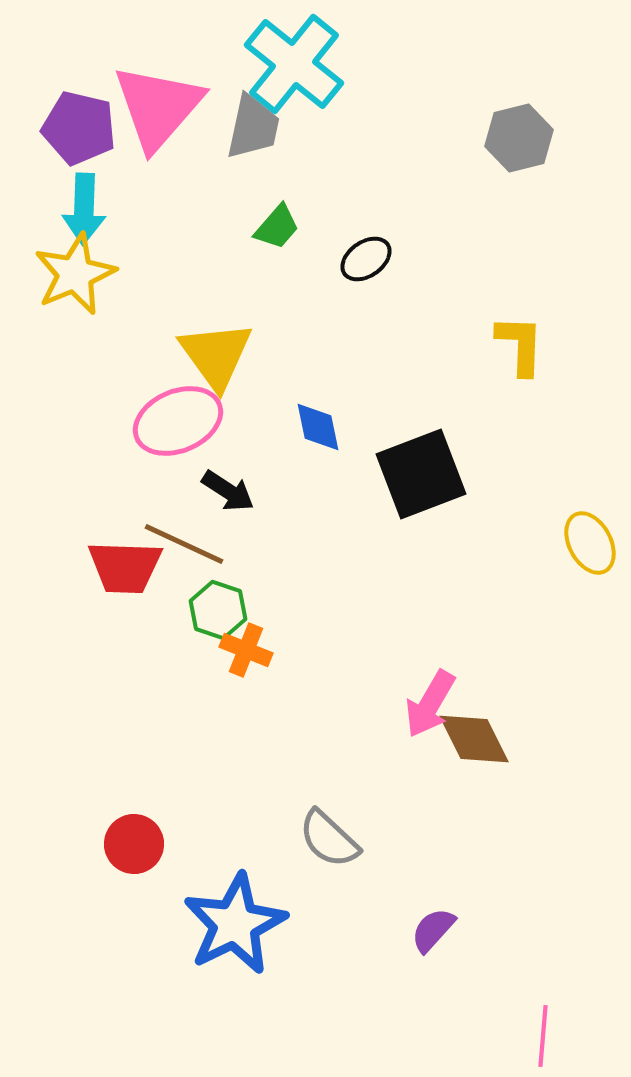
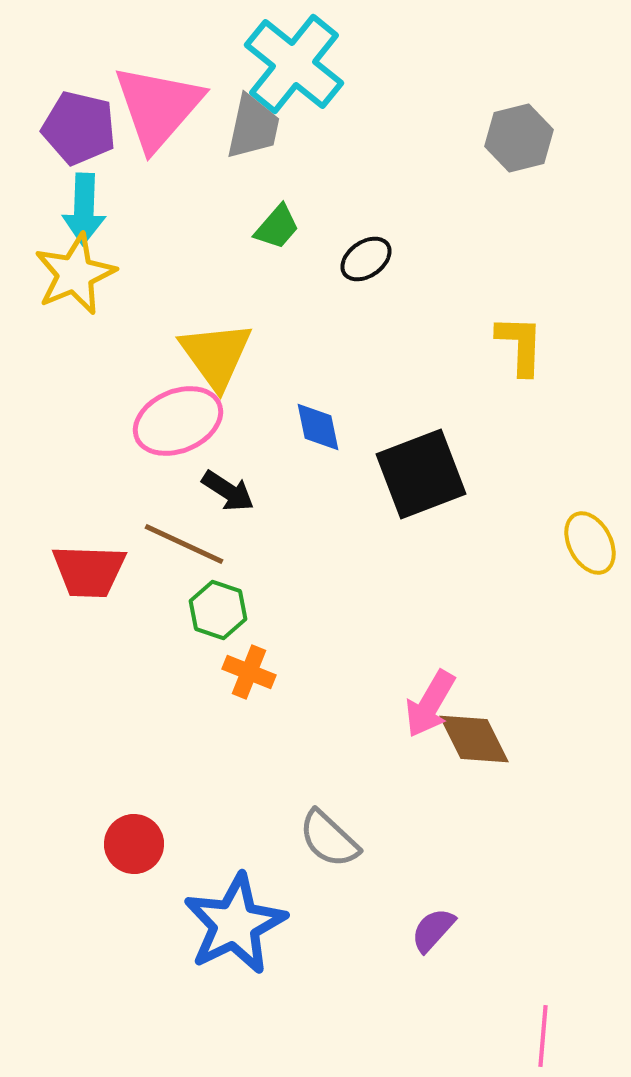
red trapezoid: moved 36 px left, 4 px down
orange cross: moved 3 px right, 22 px down
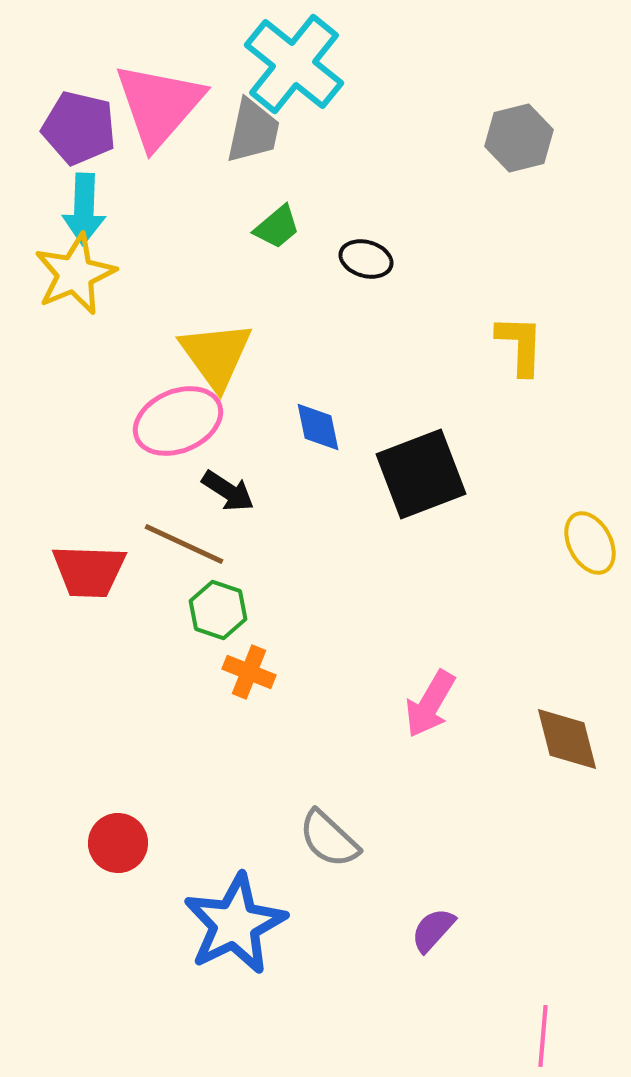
pink triangle: moved 1 px right, 2 px up
gray trapezoid: moved 4 px down
green trapezoid: rotated 9 degrees clockwise
black ellipse: rotated 51 degrees clockwise
brown diamond: moved 93 px right; rotated 12 degrees clockwise
red circle: moved 16 px left, 1 px up
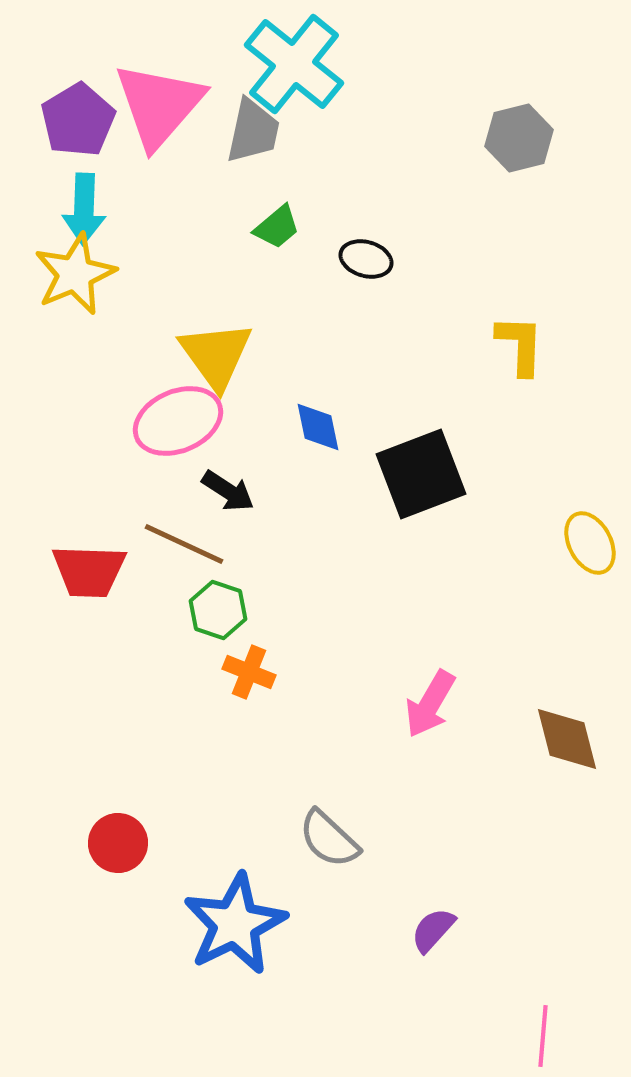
purple pentagon: moved 1 px left, 8 px up; rotated 28 degrees clockwise
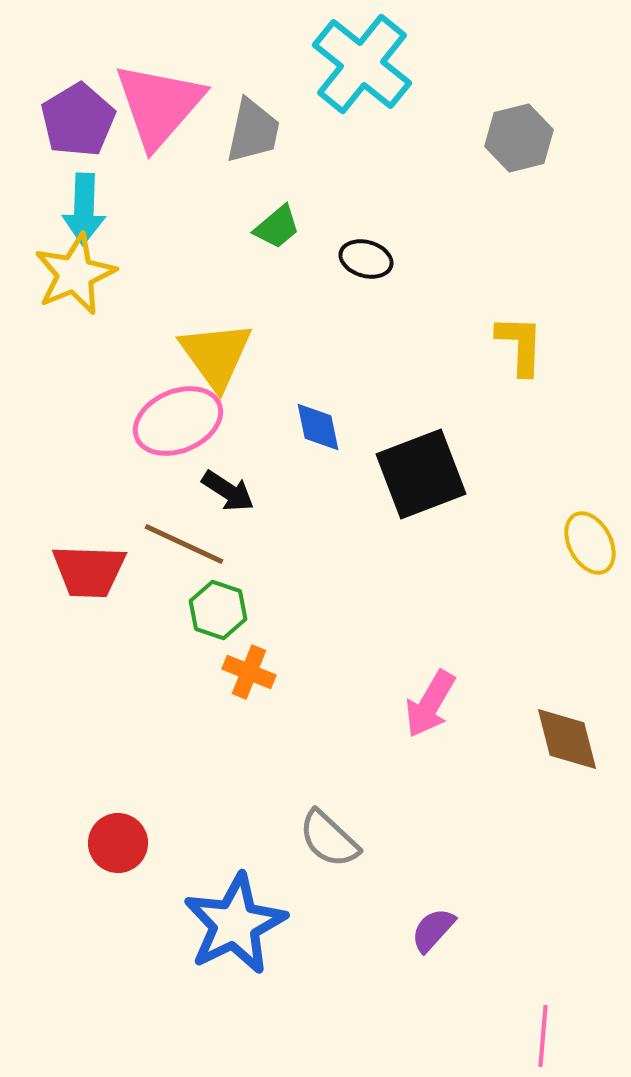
cyan cross: moved 68 px right
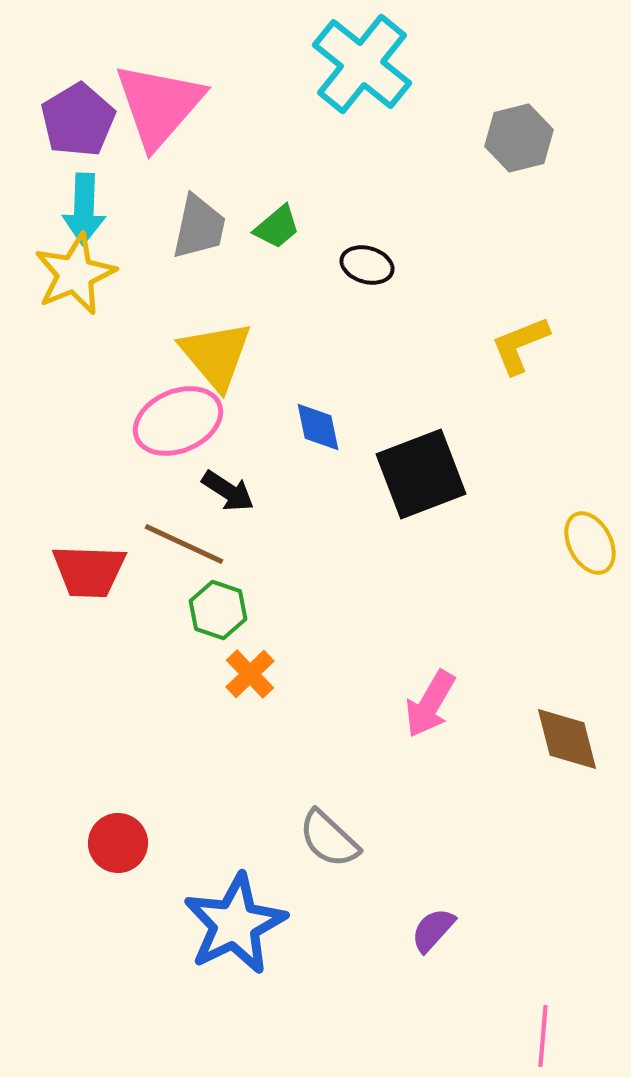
gray trapezoid: moved 54 px left, 96 px down
black ellipse: moved 1 px right, 6 px down
yellow L-shape: rotated 114 degrees counterclockwise
yellow triangle: rotated 4 degrees counterclockwise
orange cross: moved 1 px right, 2 px down; rotated 24 degrees clockwise
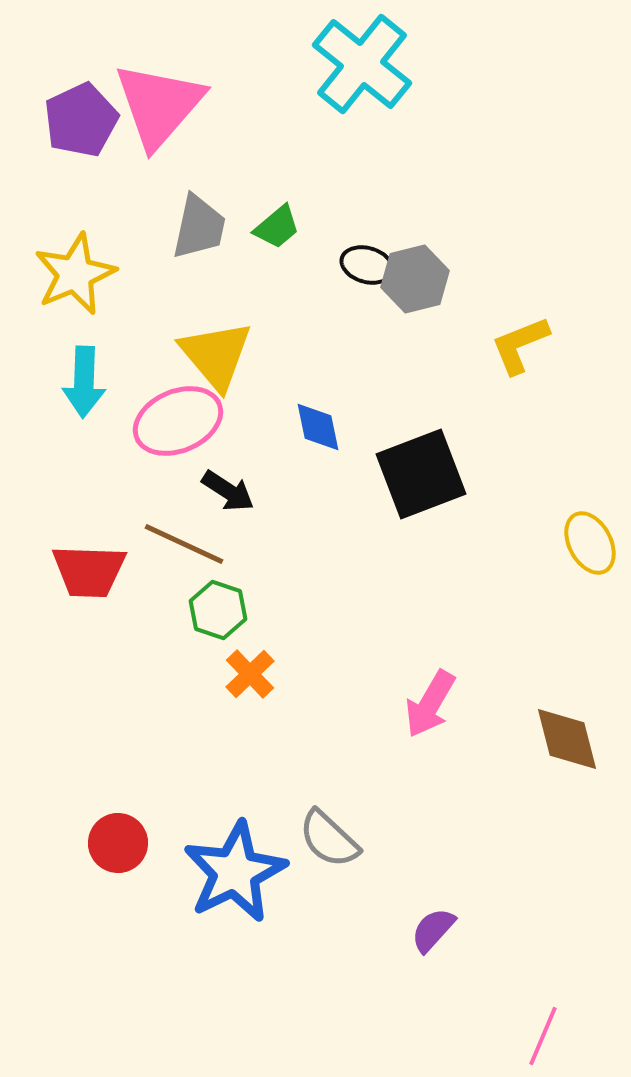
purple pentagon: moved 3 px right; rotated 6 degrees clockwise
gray hexagon: moved 104 px left, 141 px down
cyan arrow: moved 173 px down
blue star: moved 52 px up
pink line: rotated 18 degrees clockwise
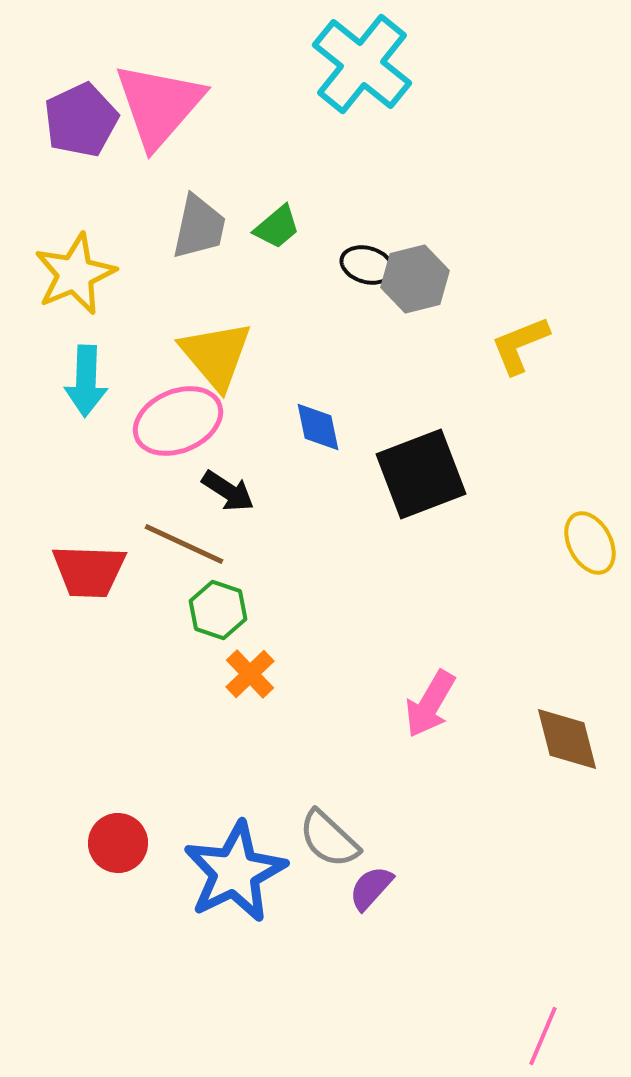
cyan arrow: moved 2 px right, 1 px up
purple semicircle: moved 62 px left, 42 px up
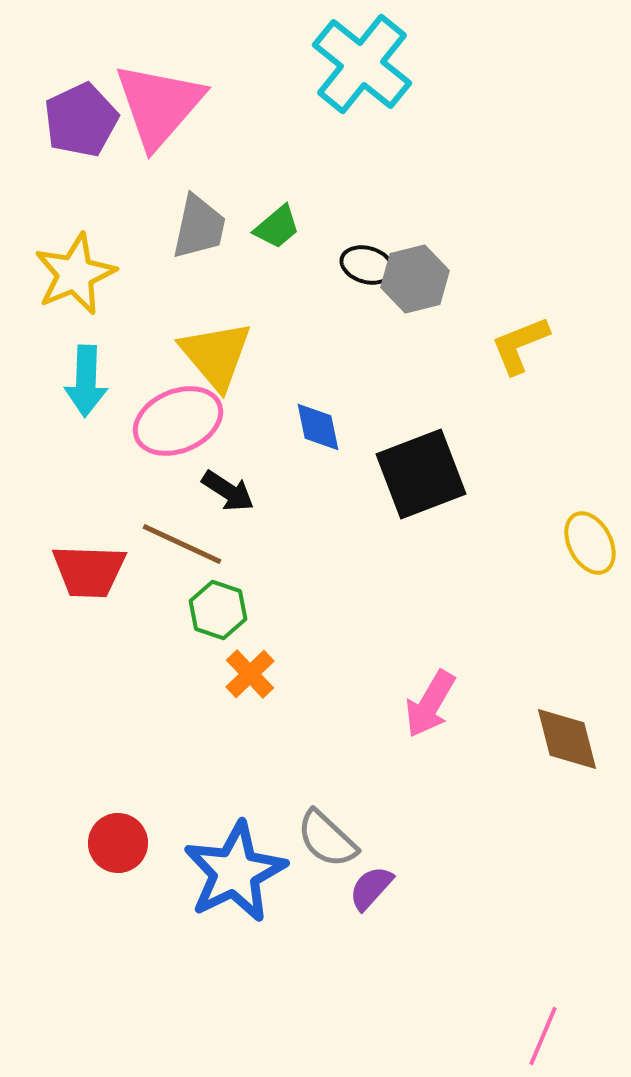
brown line: moved 2 px left
gray semicircle: moved 2 px left
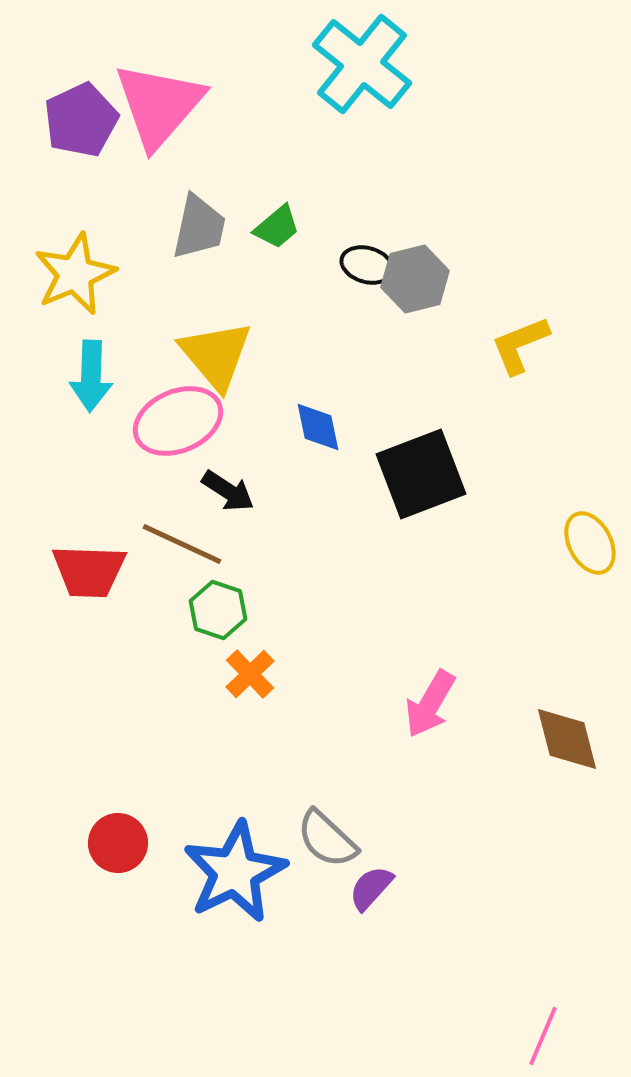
cyan arrow: moved 5 px right, 5 px up
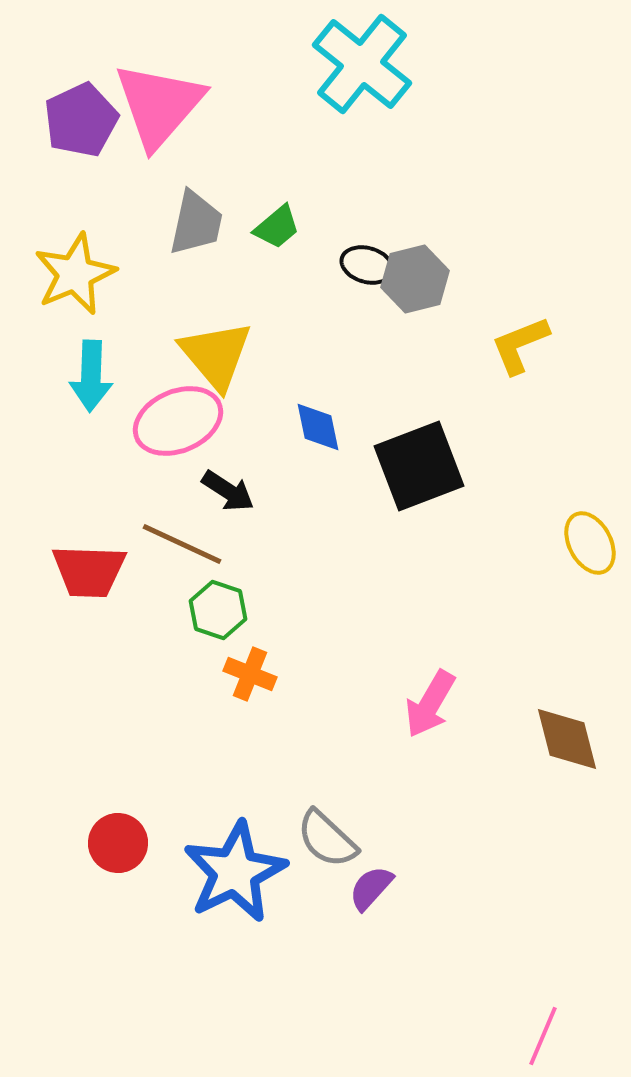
gray trapezoid: moved 3 px left, 4 px up
black square: moved 2 px left, 8 px up
orange cross: rotated 24 degrees counterclockwise
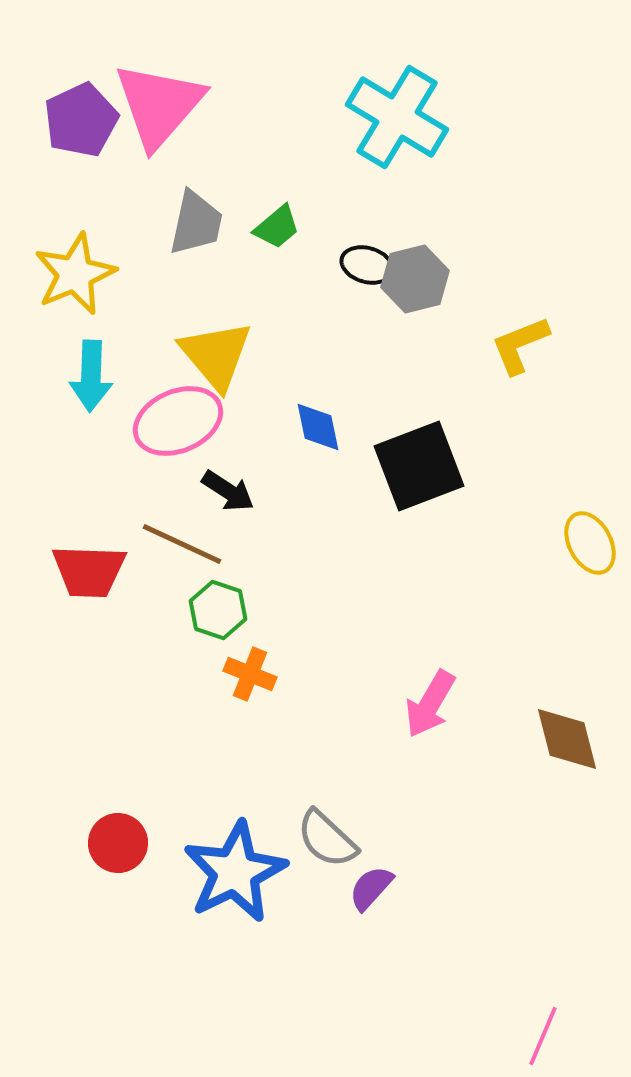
cyan cross: moved 35 px right, 53 px down; rotated 8 degrees counterclockwise
